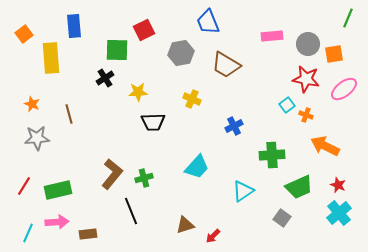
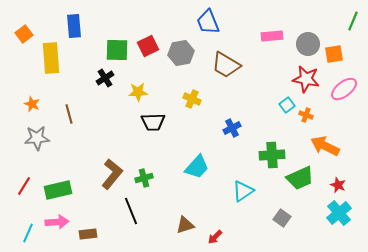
green line at (348, 18): moved 5 px right, 3 px down
red square at (144, 30): moved 4 px right, 16 px down
blue cross at (234, 126): moved 2 px left, 2 px down
green trapezoid at (299, 187): moved 1 px right, 9 px up
red arrow at (213, 236): moved 2 px right, 1 px down
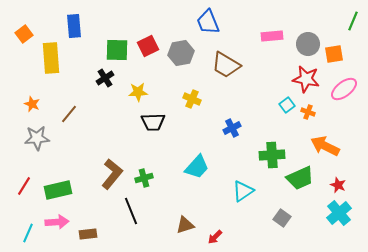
brown line at (69, 114): rotated 54 degrees clockwise
orange cross at (306, 115): moved 2 px right, 3 px up
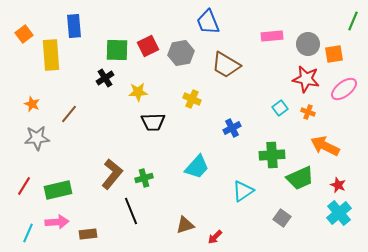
yellow rectangle at (51, 58): moved 3 px up
cyan square at (287, 105): moved 7 px left, 3 px down
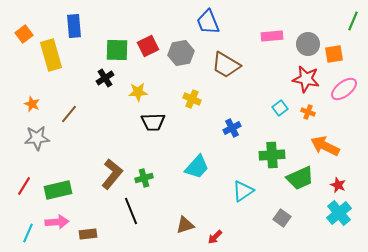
yellow rectangle at (51, 55): rotated 12 degrees counterclockwise
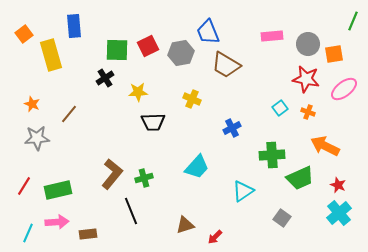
blue trapezoid at (208, 22): moved 10 px down
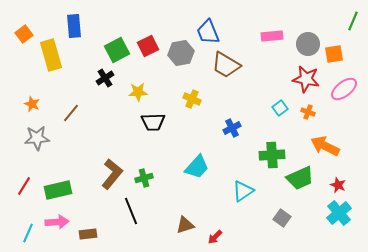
green square at (117, 50): rotated 30 degrees counterclockwise
brown line at (69, 114): moved 2 px right, 1 px up
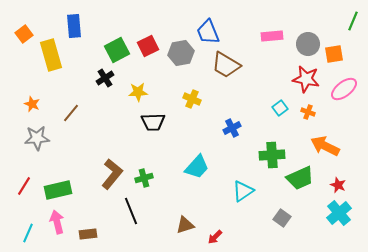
pink arrow at (57, 222): rotated 100 degrees counterclockwise
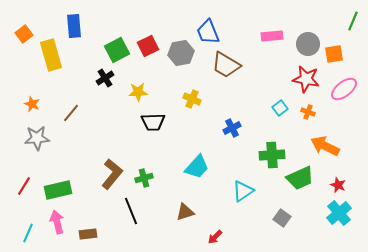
brown triangle at (185, 225): moved 13 px up
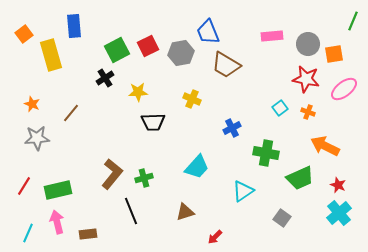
green cross at (272, 155): moved 6 px left, 2 px up; rotated 15 degrees clockwise
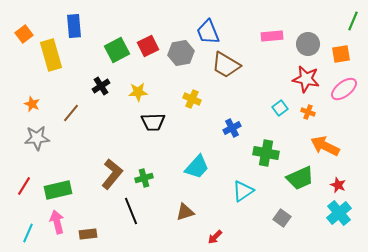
orange square at (334, 54): moved 7 px right
black cross at (105, 78): moved 4 px left, 8 px down
